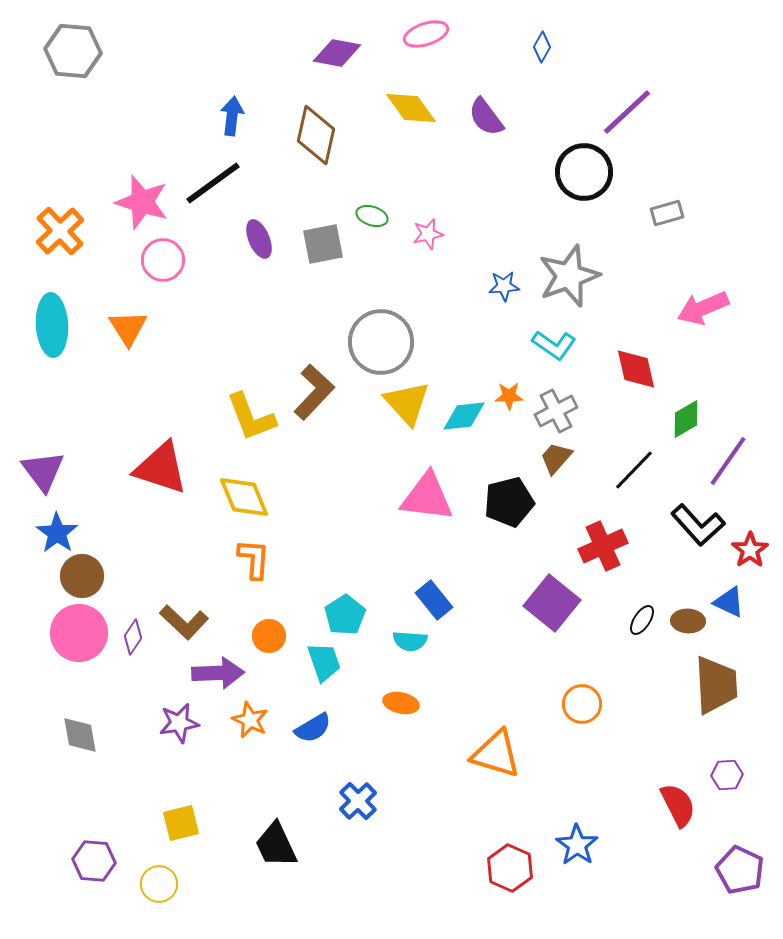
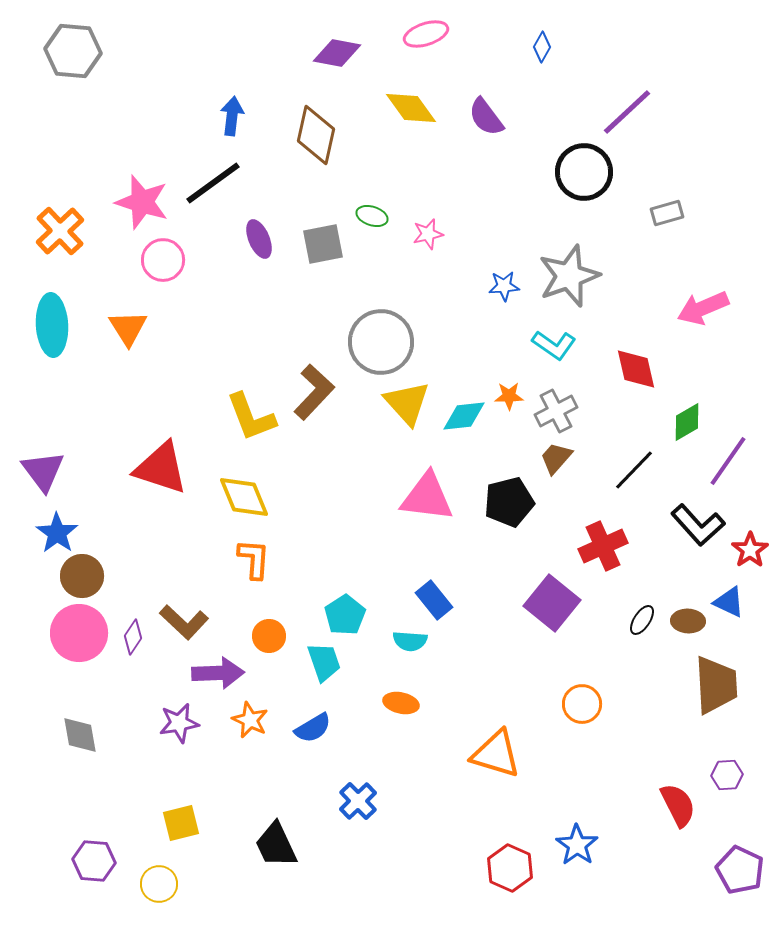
green diamond at (686, 419): moved 1 px right, 3 px down
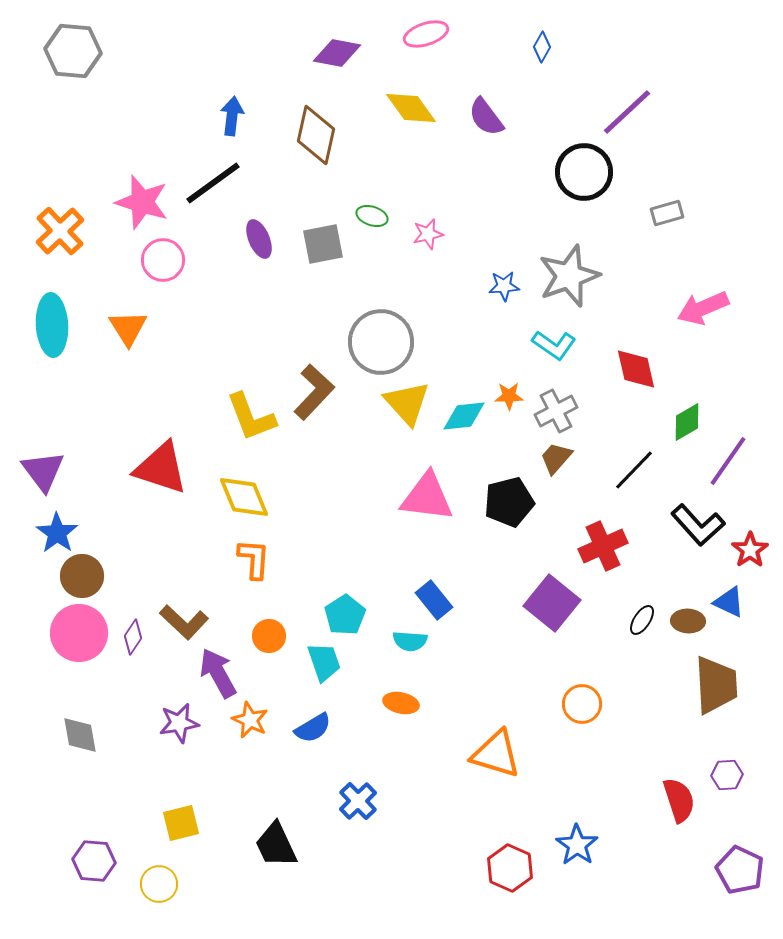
purple arrow at (218, 673): rotated 117 degrees counterclockwise
red semicircle at (678, 805): moved 1 px right, 5 px up; rotated 9 degrees clockwise
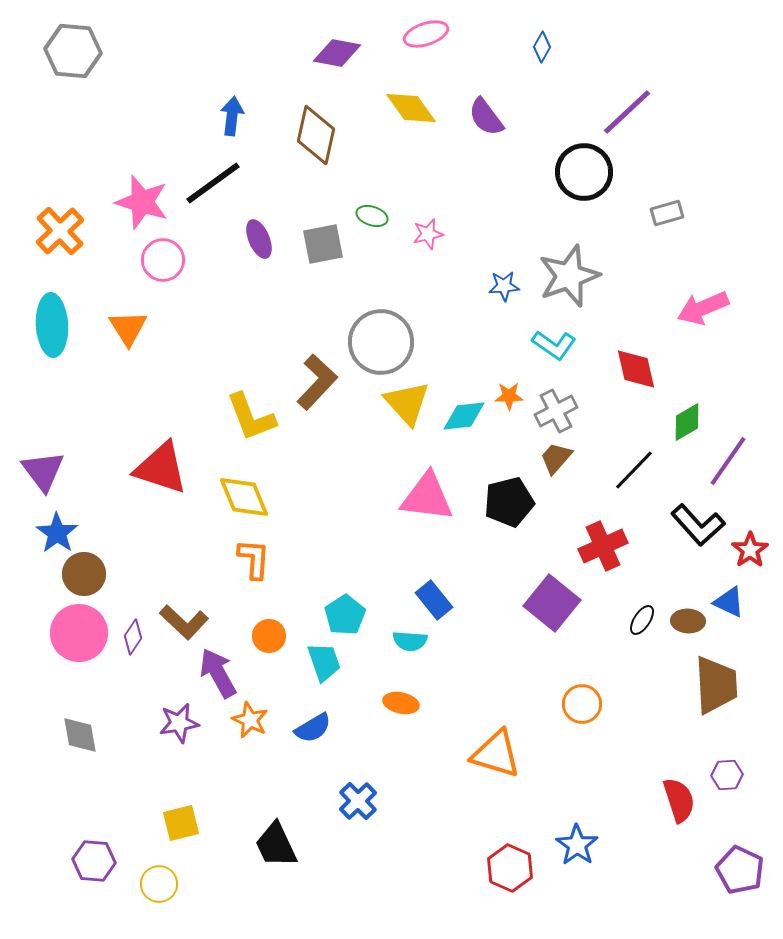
brown L-shape at (314, 392): moved 3 px right, 10 px up
brown circle at (82, 576): moved 2 px right, 2 px up
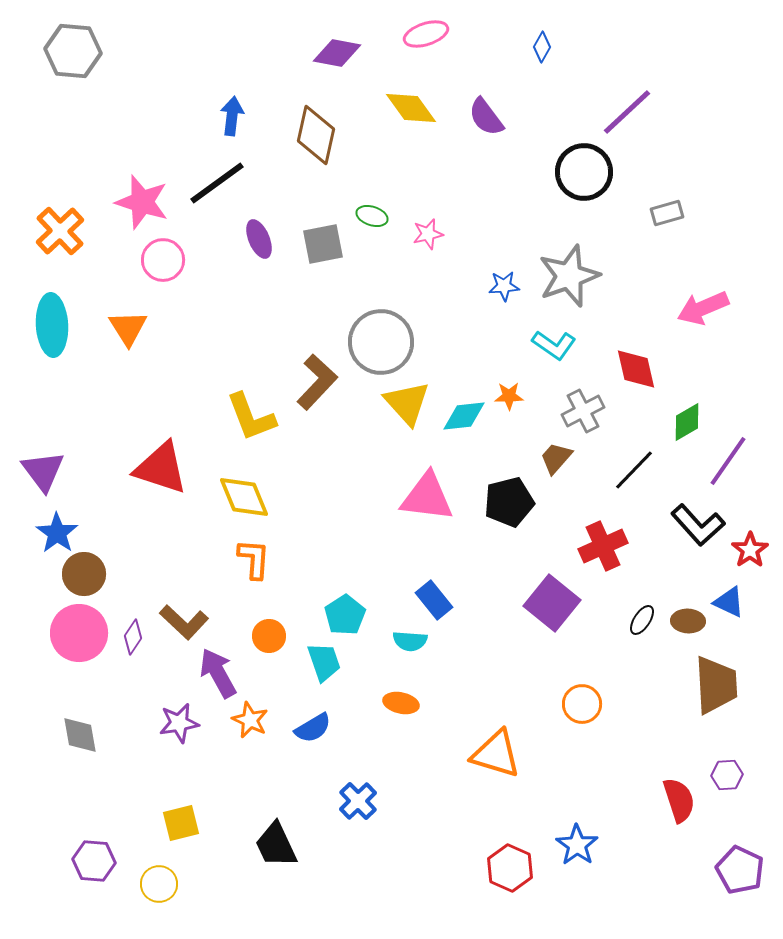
black line at (213, 183): moved 4 px right
gray cross at (556, 411): moved 27 px right
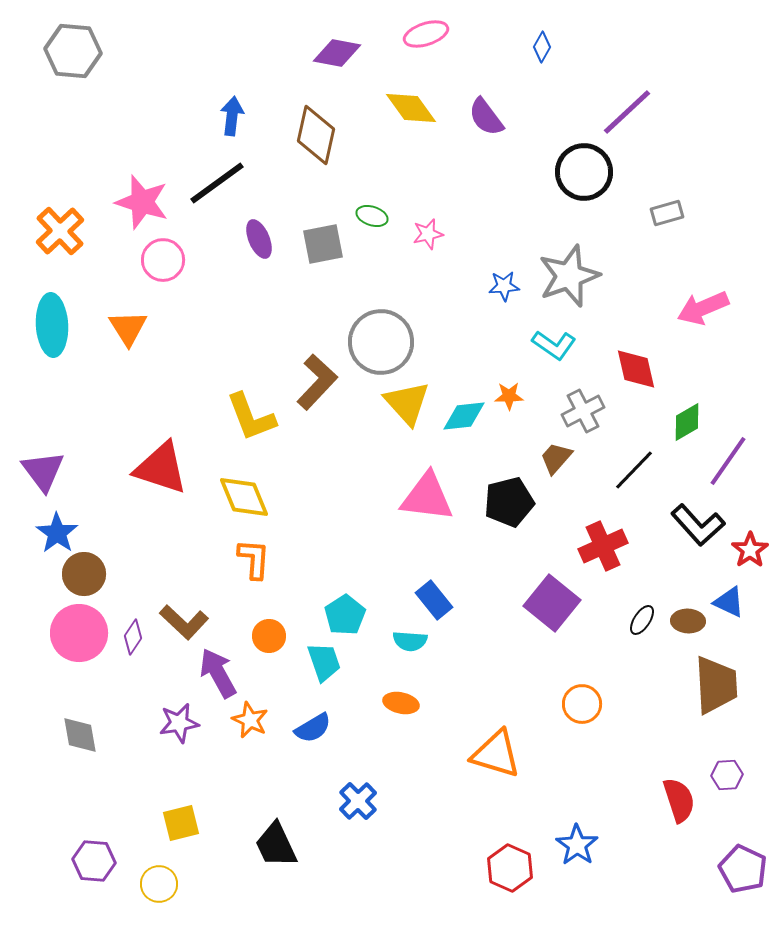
purple pentagon at (740, 870): moved 3 px right, 1 px up
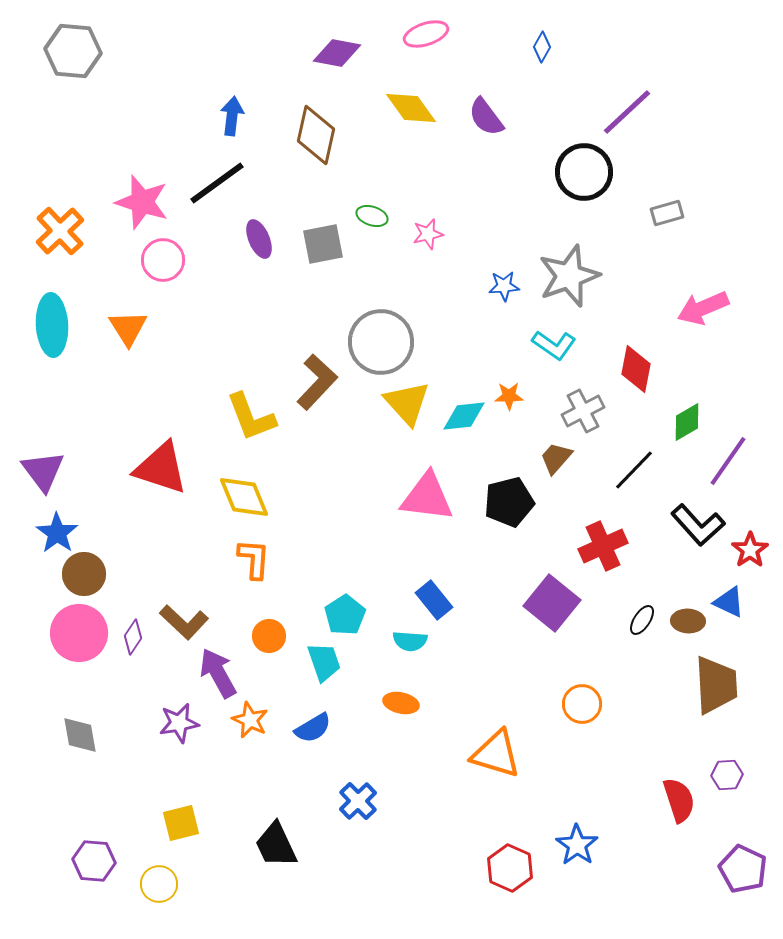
red diamond at (636, 369): rotated 24 degrees clockwise
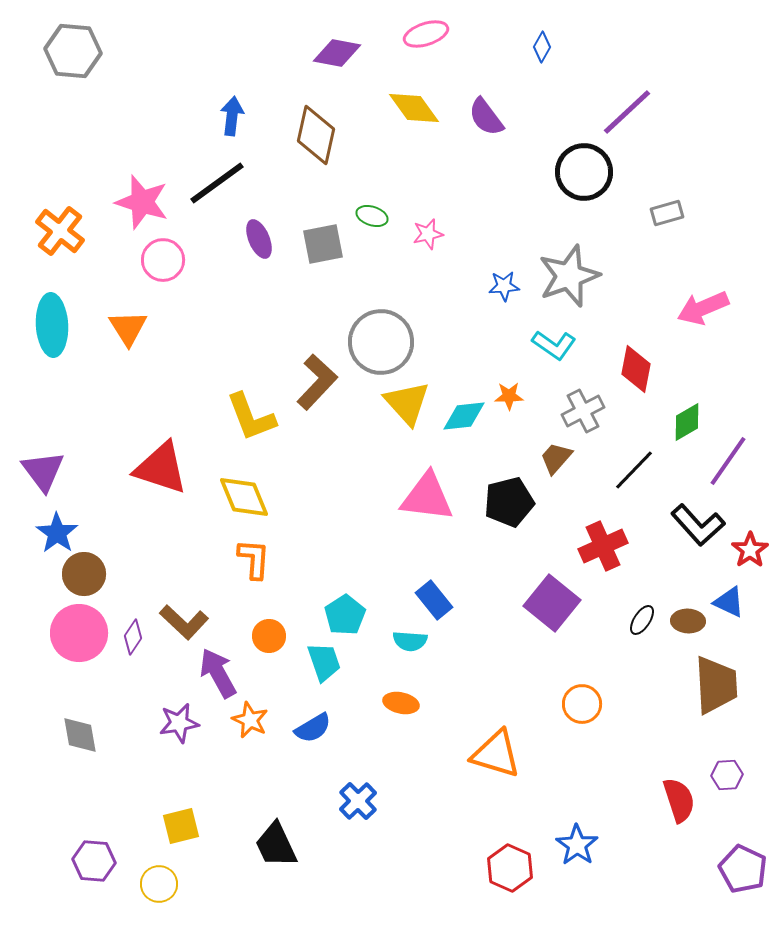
yellow diamond at (411, 108): moved 3 px right
orange cross at (60, 231): rotated 9 degrees counterclockwise
yellow square at (181, 823): moved 3 px down
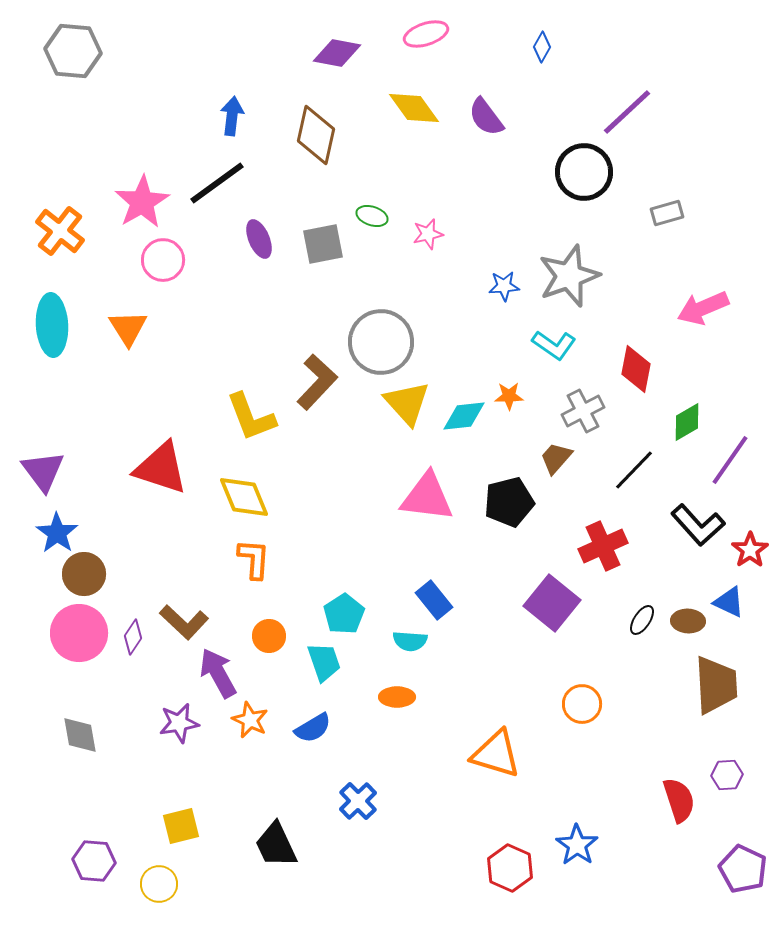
pink star at (142, 202): rotated 24 degrees clockwise
purple line at (728, 461): moved 2 px right, 1 px up
cyan pentagon at (345, 615): moved 1 px left, 1 px up
orange ellipse at (401, 703): moved 4 px left, 6 px up; rotated 12 degrees counterclockwise
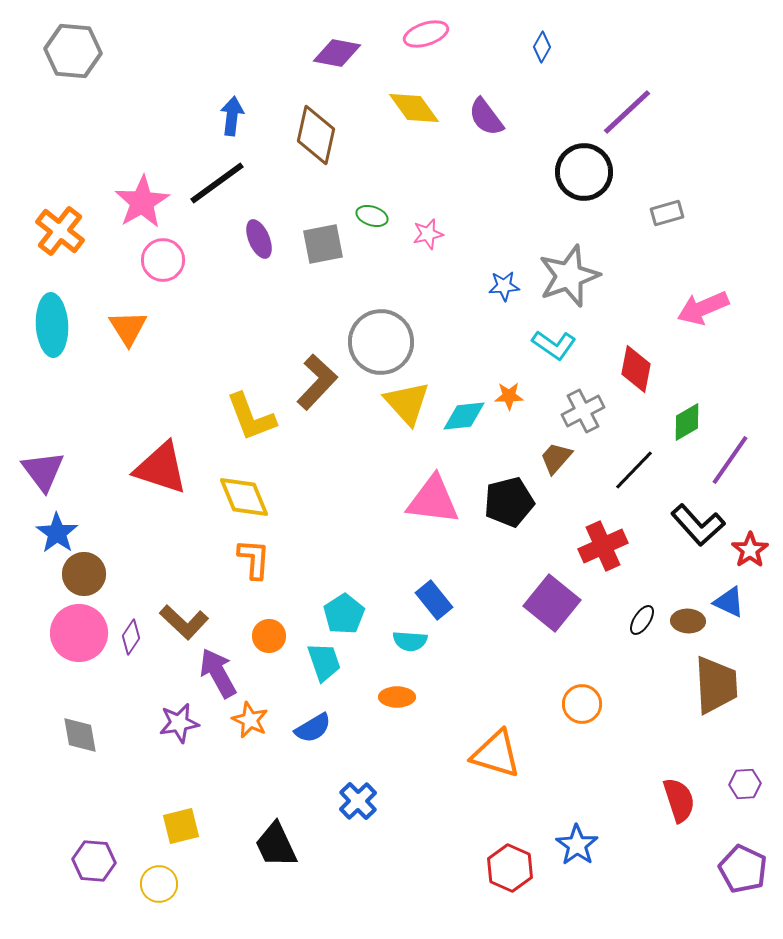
pink triangle at (427, 497): moved 6 px right, 3 px down
purple diamond at (133, 637): moved 2 px left
purple hexagon at (727, 775): moved 18 px right, 9 px down
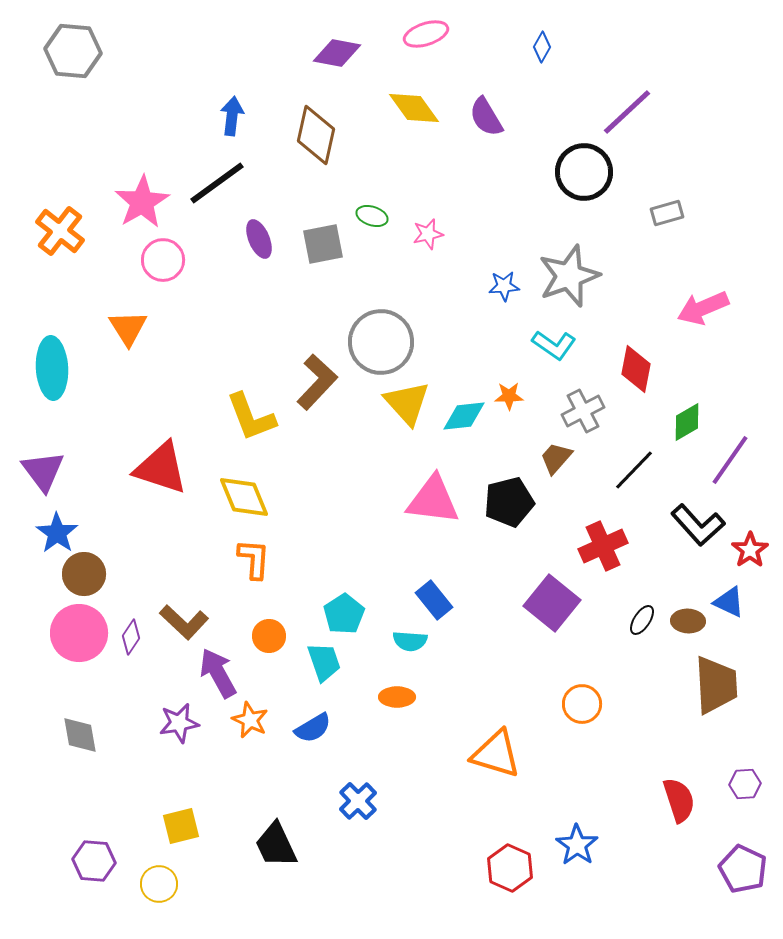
purple semicircle at (486, 117): rotated 6 degrees clockwise
cyan ellipse at (52, 325): moved 43 px down
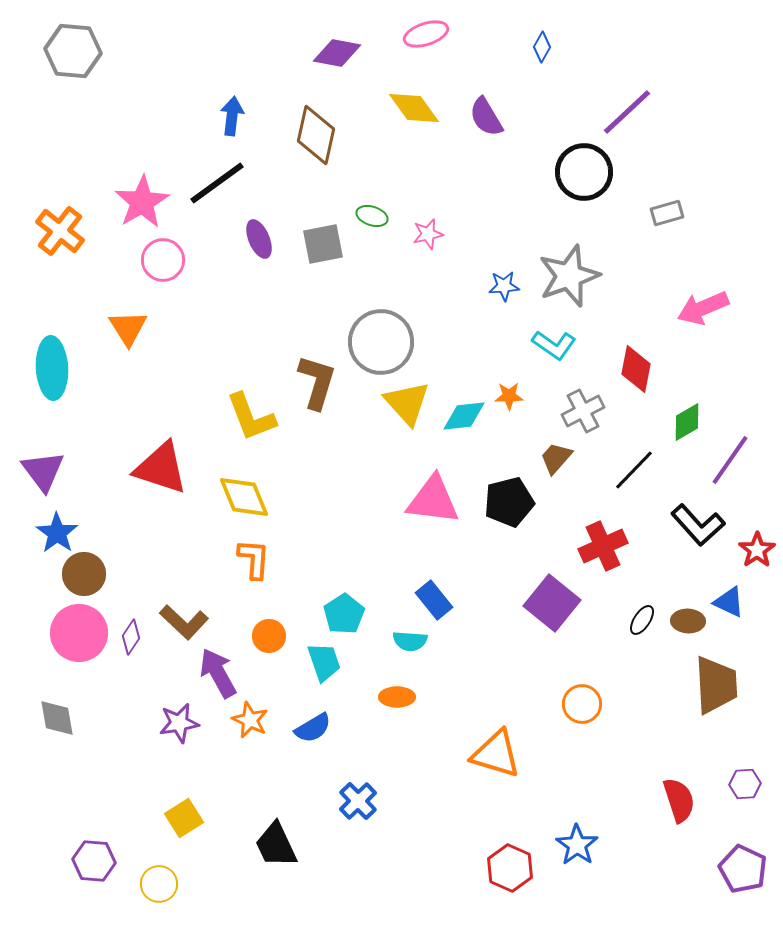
brown L-shape at (317, 382): rotated 26 degrees counterclockwise
red star at (750, 550): moved 7 px right
gray diamond at (80, 735): moved 23 px left, 17 px up
yellow square at (181, 826): moved 3 px right, 8 px up; rotated 18 degrees counterclockwise
